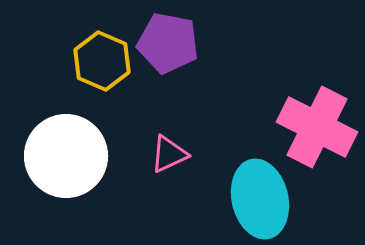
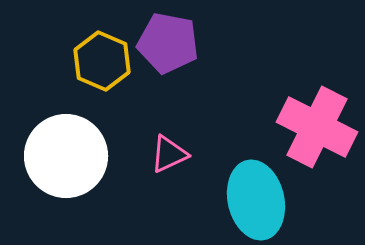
cyan ellipse: moved 4 px left, 1 px down
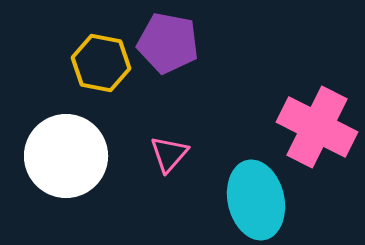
yellow hexagon: moved 1 px left, 2 px down; rotated 12 degrees counterclockwise
pink triangle: rotated 24 degrees counterclockwise
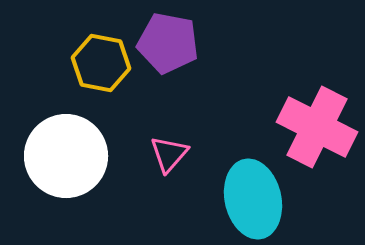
cyan ellipse: moved 3 px left, 1 px up
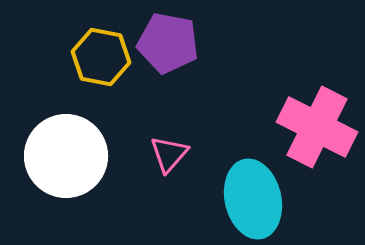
yellow hexagon: moved 6 px up
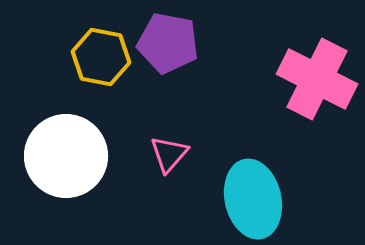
pink cross: moved 48 px up
